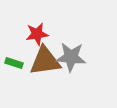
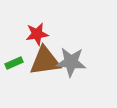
gray star: moved 5 px down
green rectangle: rotated 42 degrees counterclockwise
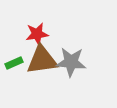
brown triangle: moved 3 px left, 1 px up
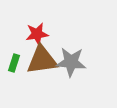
green rectangle: rotated 48 degrees counterclockwise
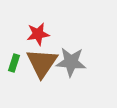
red star: moved 1 px right
brown triangle: moved 3 px down; rotated 48 degrees counterclockwise
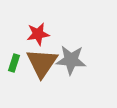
gray star: moved 2 px up
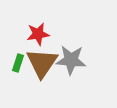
green rectangle: moved 4 px right
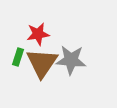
green rectangle: moved 6 px up
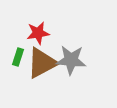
red star: moved 1 px up
brown triangle: rotated 28 degrees clockwise
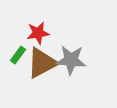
green rectangle: moved 2 px up; rotated 18 degrees clockwise
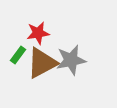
gray star: rotated 16 degrees counterclockwise
